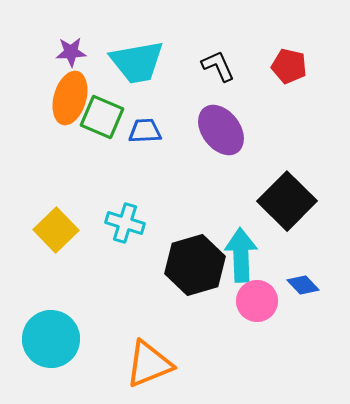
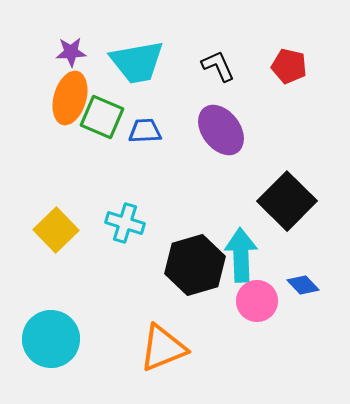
orange triangle: moved 14 px right, 16 px up
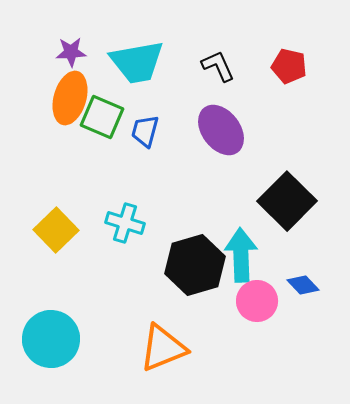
blue trapezoid: rotated 72 degrees counterclockwise
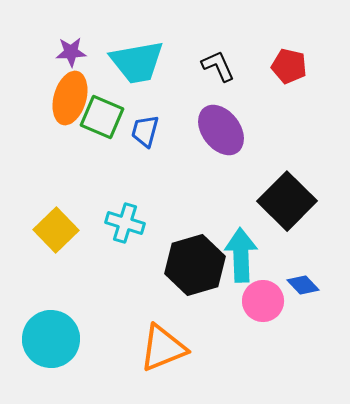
pink circle: moved 6 px right
